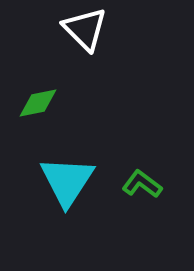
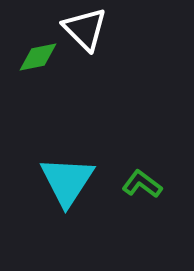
green diamond: moved 46 px up
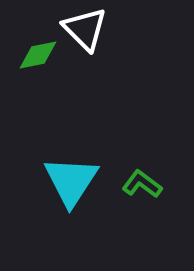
green diamond: moved 2 px up
cyan triangle: moved 4 px right
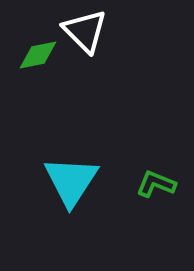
white triangle: moved 2 px down
green L-shape: moved 14 px right; rotated 15 degrees counterclockwise
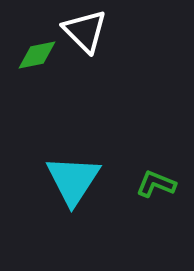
green diamond: moved 1 px left
cyan triangle: moved 2 px right, 1 px up
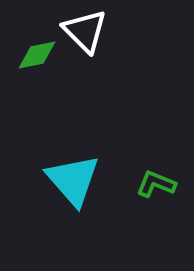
cyan triangle: rotated 14 degrees counterclockwise
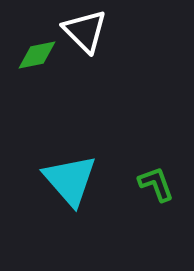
cyan triangle: moved 3 px left
green L-shape: rotated 48 degrees clockwise
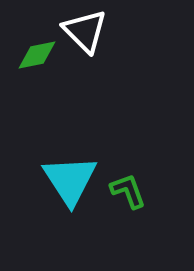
cyan triangle: rotated 8 degrees clockwise
green L-shape: moved 28 px left, 7 px down
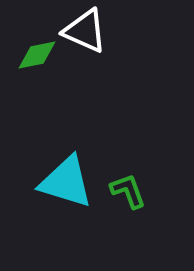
white triangle: rotated 21 degrees counterclockwise
cyan triangle: moved 4 px left, 2 px down; rotated 40 degrees counterclockwise
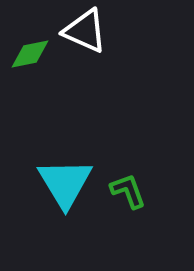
green diamond: moved 7 px left, 1 px up
cyan triangle: moved 1 px left, 1 px down; rotated 42 degrees clockwise
